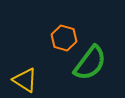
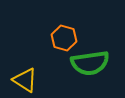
green semicircle: rotated 45 degrees clockwise
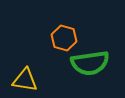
yellow triangle: rotated 24 degrees counterclockwise
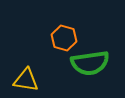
yellow triangle: moved 1 px right
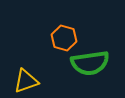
yellow triangle: moved 1 px down; rotated 28 degrees counterclockwise
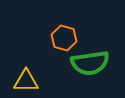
yellow triangle: rotated 20 degrees clockwise
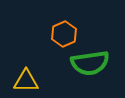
orange hexagon: moved 4 px up; rotated 20 degrees clockwise
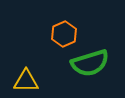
green semicircle: rotated 9 degrees counterclockwise
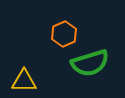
yellow triangle: moved 2 px left
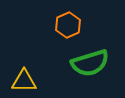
orange hexagon: moved 4 px right, 9 px up
